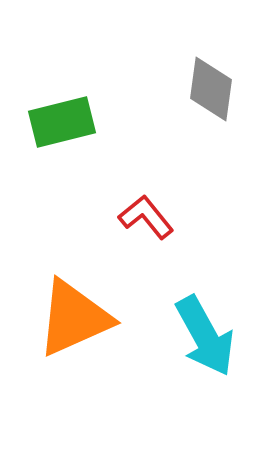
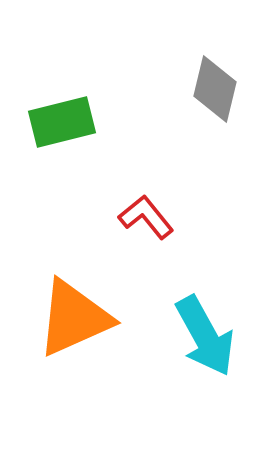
gray diamond: moved 4 px right; rotated 6 degrees clockwise
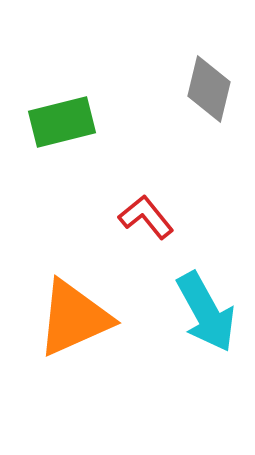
gray diamond: moved 6 px left
cyan arrow: moved 1 px right, 24 px up
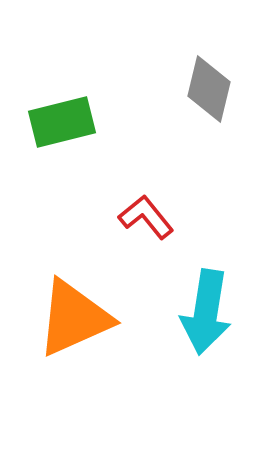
cyan arrow: rotated 38 degrees clockwise
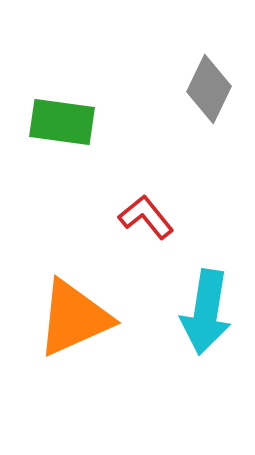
gray diamond: rotated 12 degrees clockwise
green rectangle: rotated 22 degrees clockwise
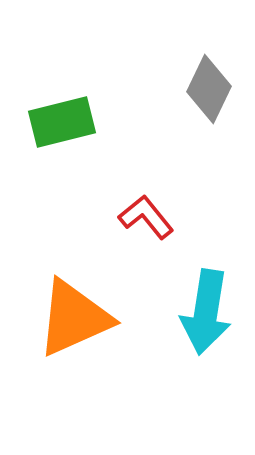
green rectangle: rotated 22 degrees counterclockwise
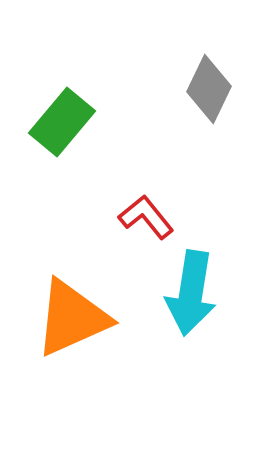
green rectangle: rotated 36 degrees counterclockwise
cyan arrow: moved 15 px left, 19 px up
orange triangle: moved 2 px left
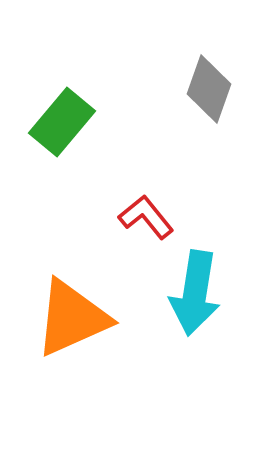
gray diamond: rotated 6 degrees counterclockwise
cyan arrow: moved 4 px right
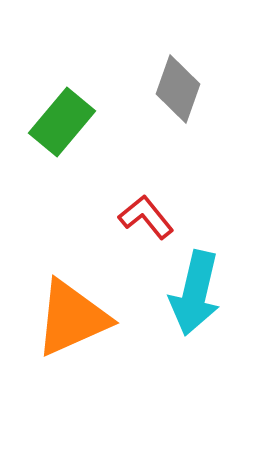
gray diamond: moved 31 px left
cyan arrow: rotated 4 degrees clockwise
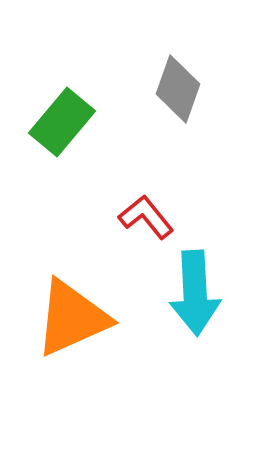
cyan arrow: rotated 16 degrees counterclockwise
